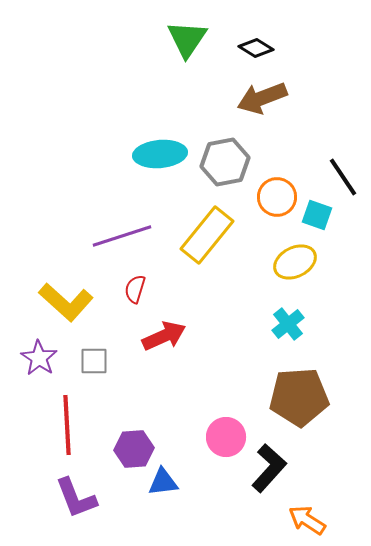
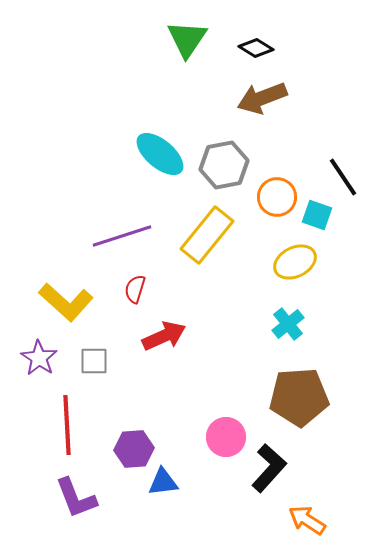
cyan ellipse: rotated 45 degrees clockwise
gray hexagon: moved 1 px left, 3 px down
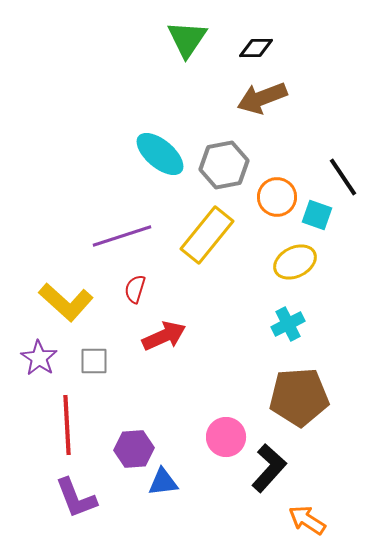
black diamond: rotated 32 degrees counterclockwise
cyan cross: rotated 12 degrees clockwise
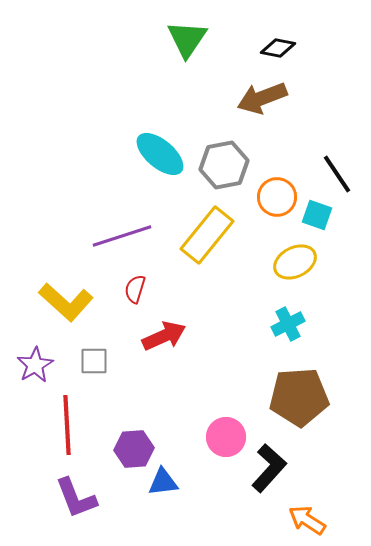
black diamond: moved 22 px right; rotated 12 degrees clockwise
black line: moved 6 px left, 3 px up
purple star: moved 4 px left, 7 px down; rotated 9 degrees clockwise
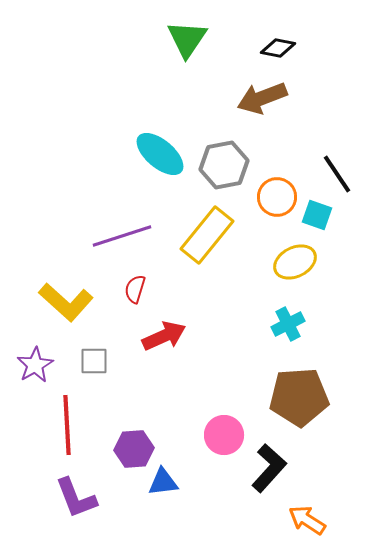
pink circle: moved 2 px left, 2 px up
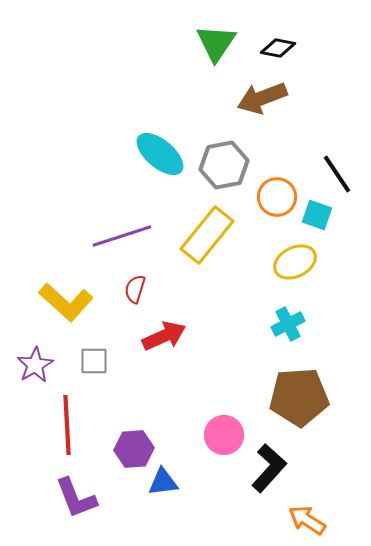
green triangle: moved 29 px right, 4 px down
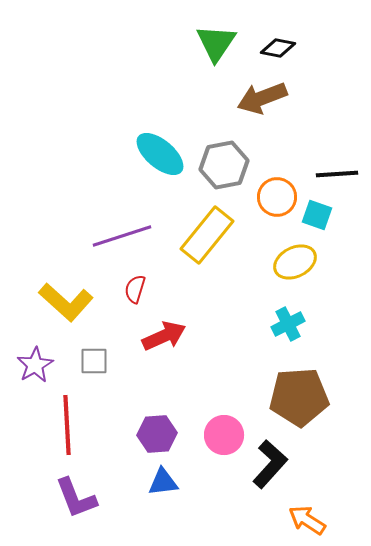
black line: rotated 60 degrees counterclockwise
purple hexagon: moved 23 px right, 15 px up
black L-shape: moved 1 px right, 4 px up
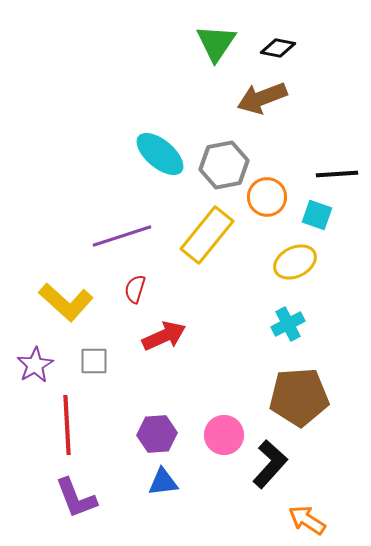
orange circle: moved 10 px left
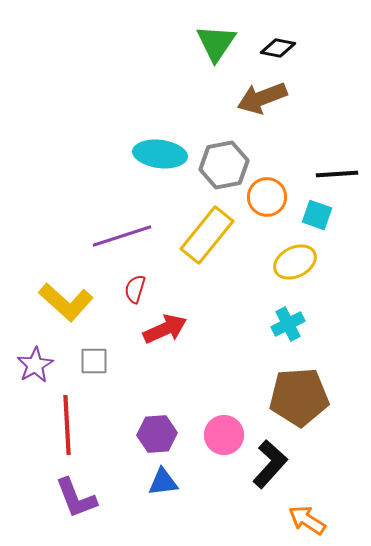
cyan ellipse: rotated 33 degrees counterclockwise
red arrow: moved 1 px right, 7 px up
